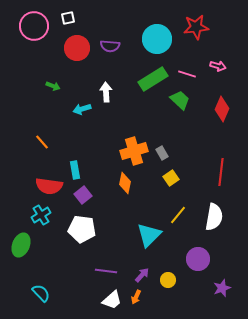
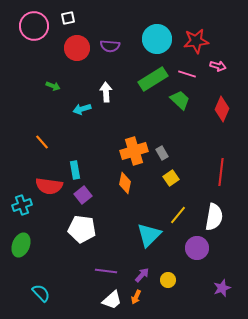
red star: moved 14 px down
cyan cross: moved 19 px left, 10 px up; rotated 12 degrees clockwise
purple circle: moved 1 px left, 11 px up
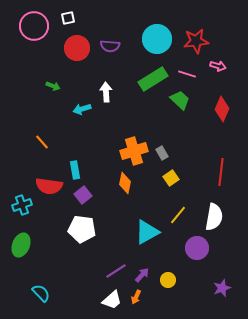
cyan triangle: moved 2 px left, 3 px up; rotated 16 degrees clockwise
purple line: moved 10 px right; rotated 40 degrees counterclockwise
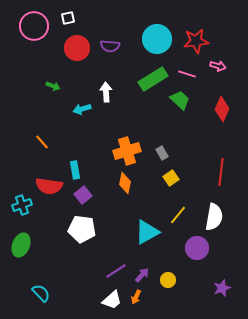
orange cross: moved 7 px left
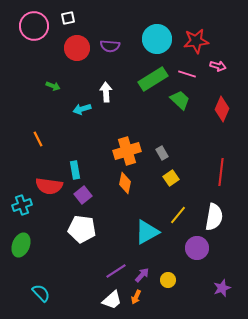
orange line: moved 4 px left, 3 px up; rotated 14 degrees clockwise
